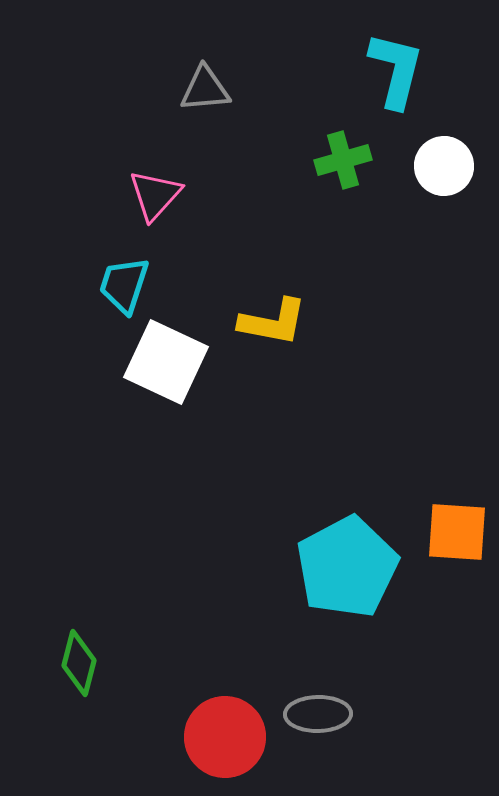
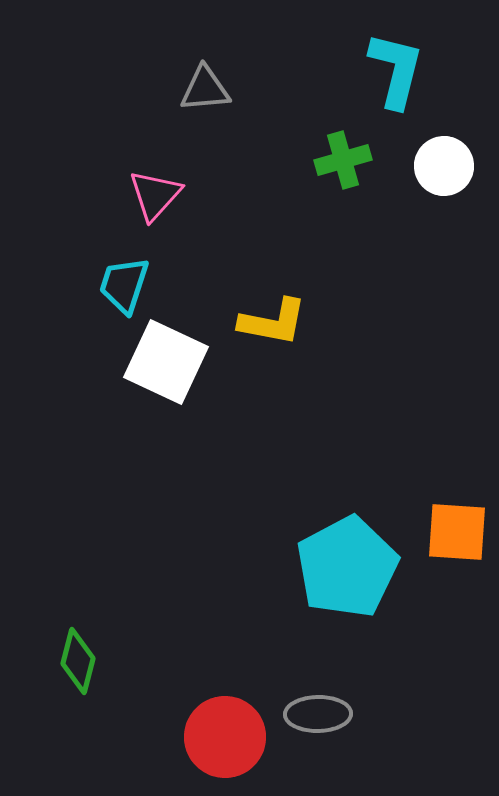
green diamond: moved 1 px left, 2 px up
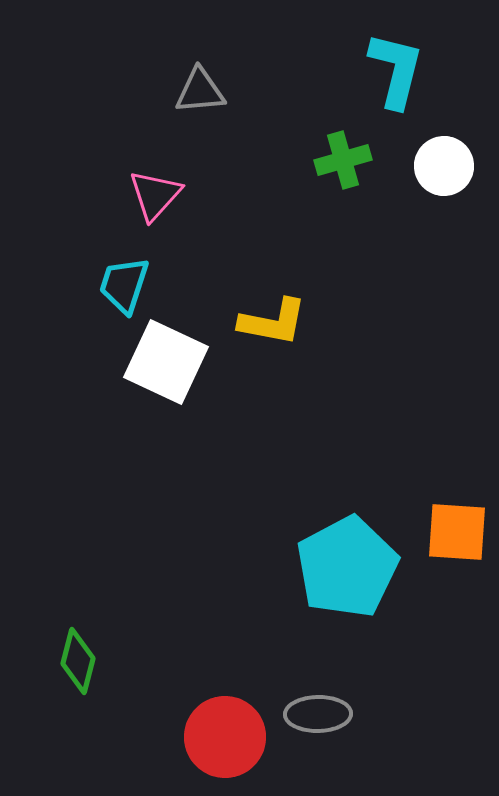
gray triangle: moved 5 px left, 2 px down
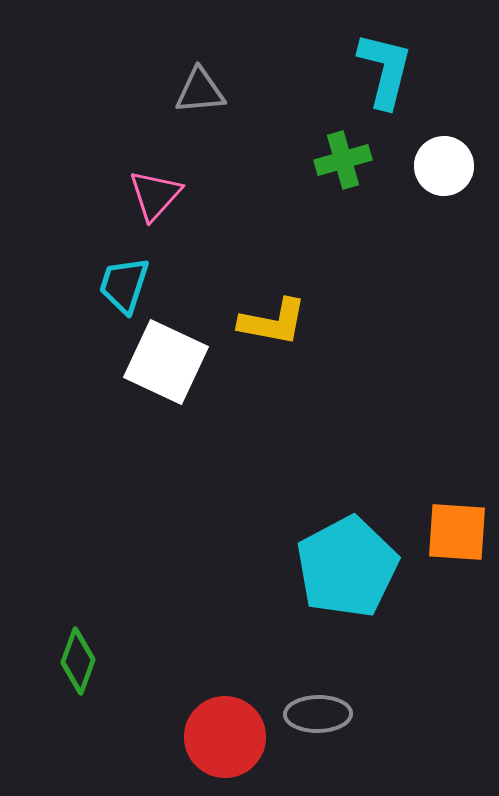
cyan L-shape: moved 11 px left
green diamond: rotated 6 degrees clockwise
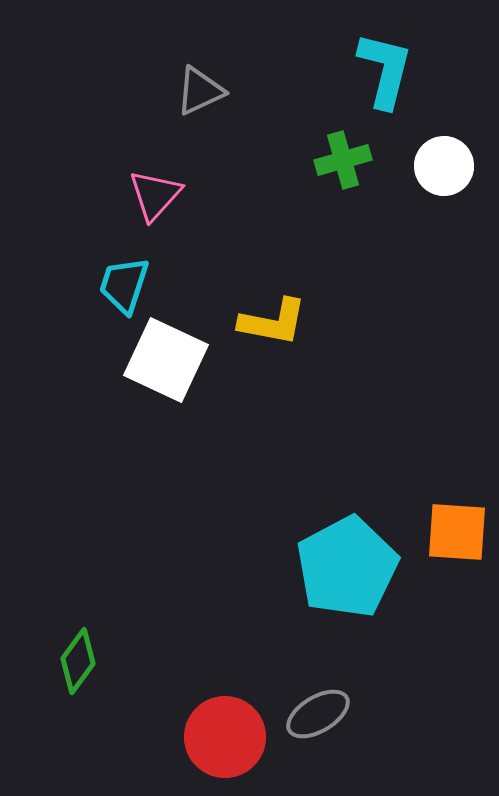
gray triangle: rotated 20 degrees counterclockwise
white square: moved 2 px up
green diamond: rotated 16 degrees clockwise
gray ellipse: rotated 30 degrees counterclockwise
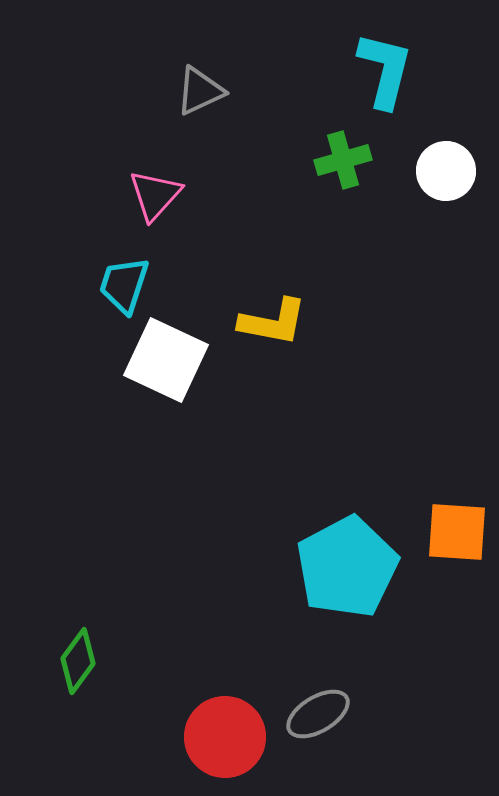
white circle: moved 2 px right, 5 px down
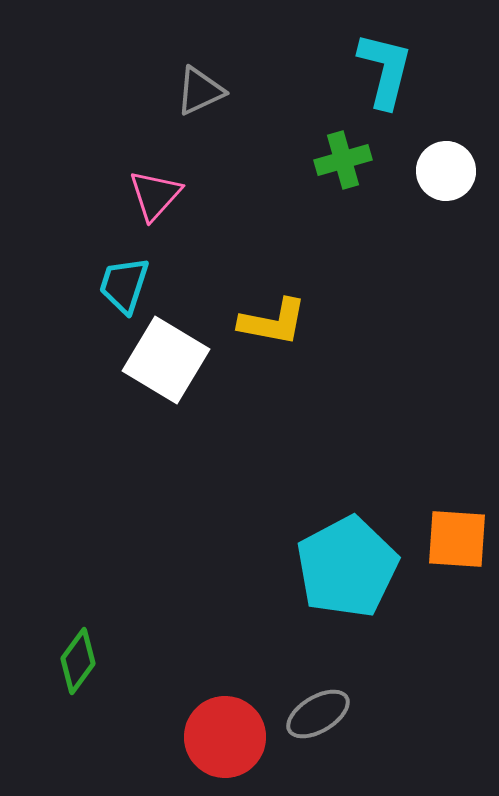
white square: rotated 6 degrees clockwise
orange square: moved 7 px down
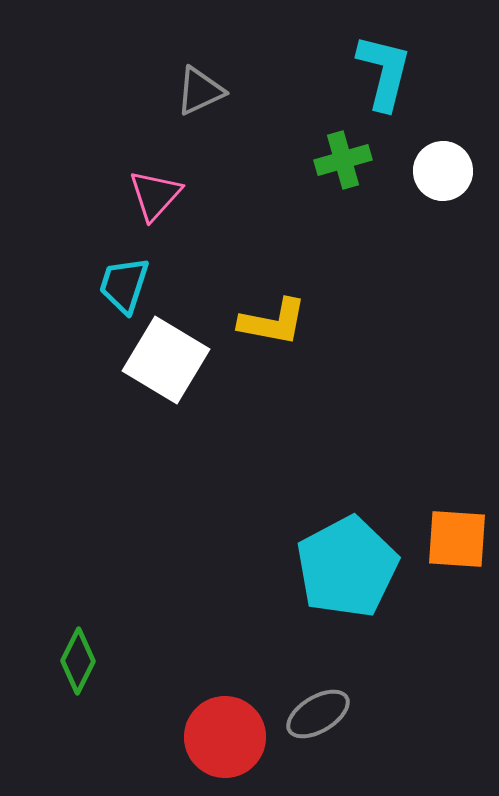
cyan L-shape: moved 1 px left, 2 px down
white circle: moved 3 px left
green diamond: rotated 10 degrees counterclockwise
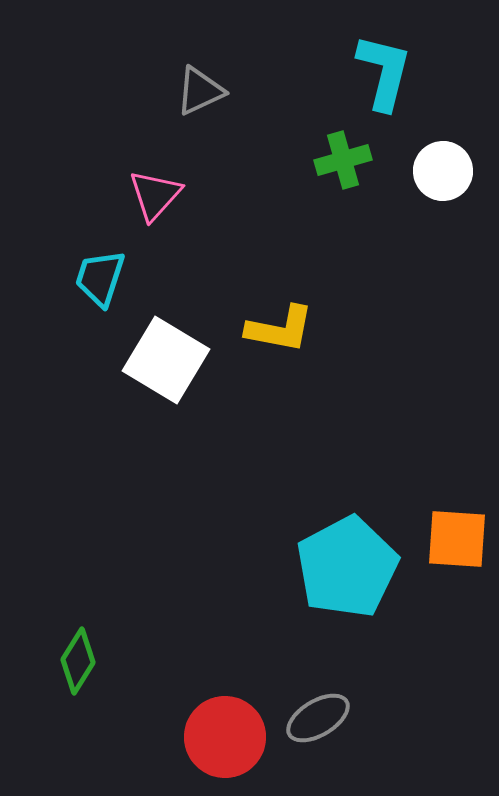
cyan trapezoid: moved 24 px left, 7 px up
yellow L-shape: moved 7 px right, 7 px down
green diamond: rotated 6 degrees clockwise
gray ellipse: moved 4 px down
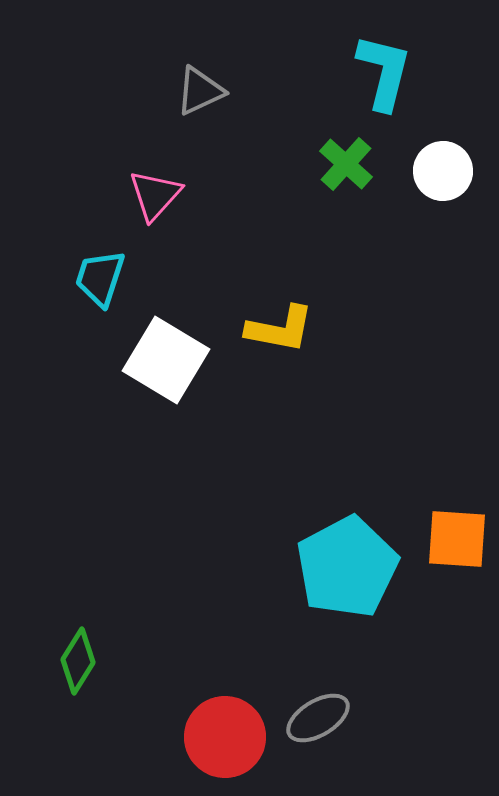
green cross: moved 3 px right, 4 px down; rotated 32 degrees counterclockwise
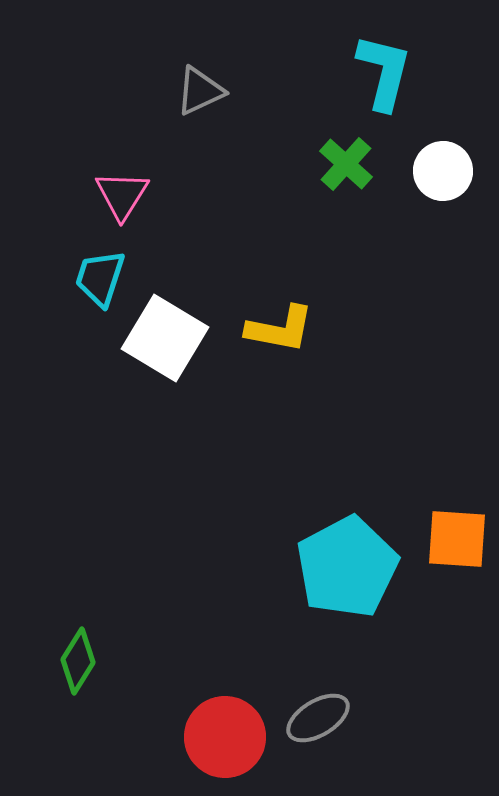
pink triangle: moved 33 px left; rotated 10 degrees counterclockwise
white square: moved 1 px left, 22 px up
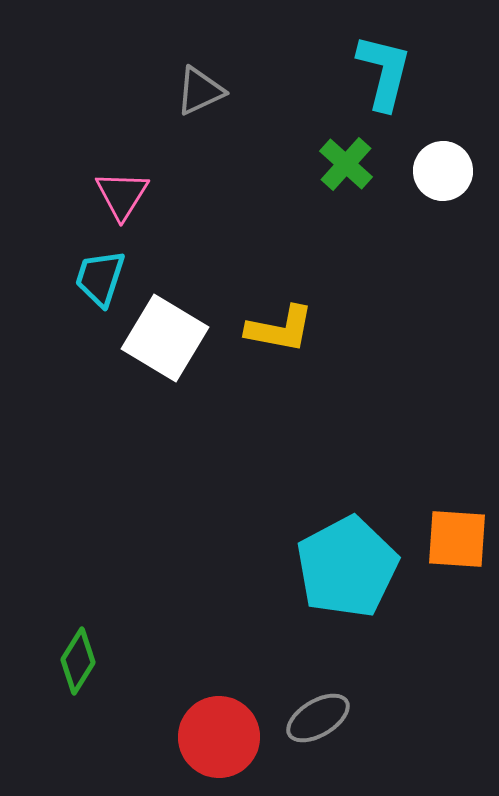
red circle: moved 6 px left
